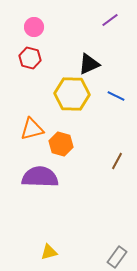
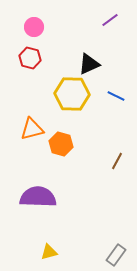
purple semicircle: moved 2 px left, 20 px down
gray rectangle: moved 1 px left, 2 px up
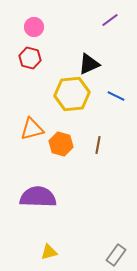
yellow hexagon: rotated 8 degrees counterclockwise
brown line: moved 19 px left, 16 px up; rotated 18 degrees counterclockwise
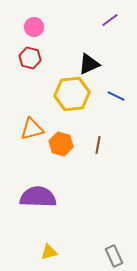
gray rectangle: moved 2 px left, 1 px down; rotated 60 degrees counterclockwise
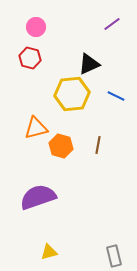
purple line: moved 2 px right, 4 px down
pink circle: moved 2 px right
orange triangle: moved 4 px right, 1 px up
orange hexagon: moved 2 px down
purple semicircle: rotated 21 degrees counterclockwise
gray rectangle: rotated 10 degrees clockwise
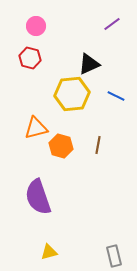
pink circle: moved 1 px up
purple semicircle: rotated 90 degrees counterclockwise
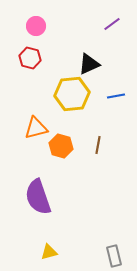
blue line: rotated 36 degrees counterclockwise
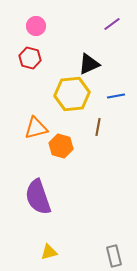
brown line: moved 18 px up
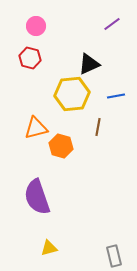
purple semicircle: moved 1 px left
yellow triangle: moved 4 px up
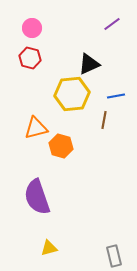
pink circle: moved 4 px left, 2 px down
brown line: moved 6 px right, 7 px up
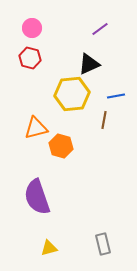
purple line: moved 12 px left, 5 px down
gray rectangle: moved 11 px left, 12 px up
